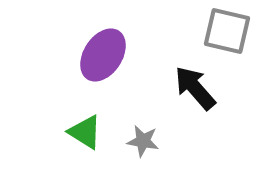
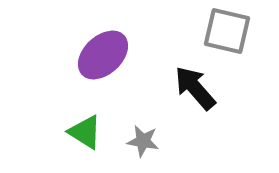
purple ellipse: rotated 14 degrees clockwise
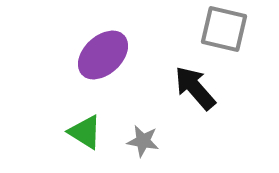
gray square: moved 3 px left, 2 px up
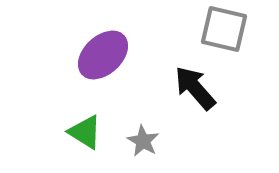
gray star: rotated 20 degrees clockwise
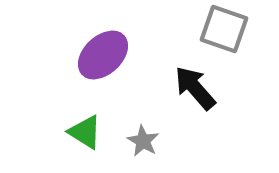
gray square: rotated 6 degrees clockwise
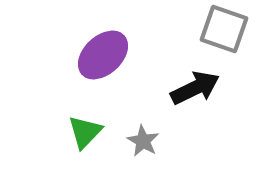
black arrow: rotated 105 degrees clockwise
green triangle: rotated 42 degrees clockwise
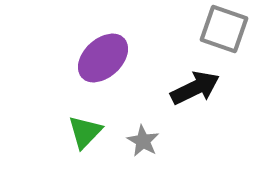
purple ellipse: moved 3 px down
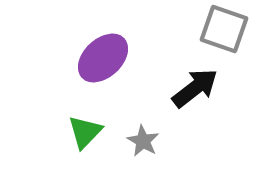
black arrow: rotated 12 degrees counterclockwise
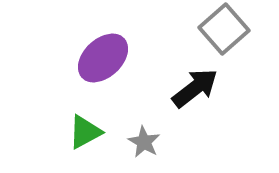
gray square: rotated 30 degrees clockwise
green triangle: rotated 18 degrees clockwise
gray star: moved 1 px right, 1 px down
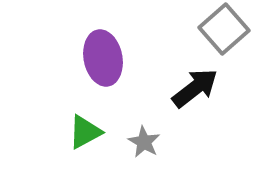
purple ellipse: rotated 58 degrees counterclockwise
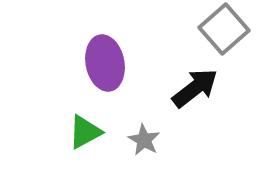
purple ellipse: moved 2 px right, 5 px down
gray star: moved 2 px up
